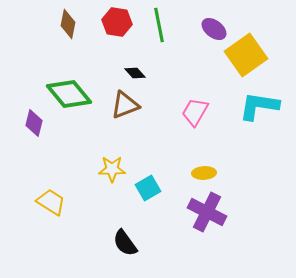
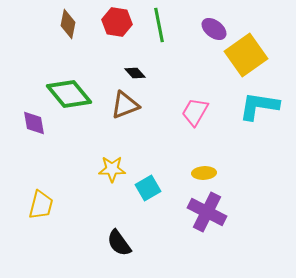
purple diamond: rotated 24 degrees counterclockwise
yellow trapezoid: moved 10 px left, 3 px down; rotated 72 degrees clockwise
black semicircle: moved 6 px left
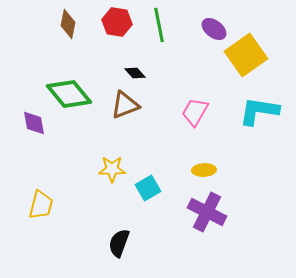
cyan L-shape: moved 5 px down
yellow ellipse: moved 3 px up
black semicircle: rotated 56 degrees clockwise
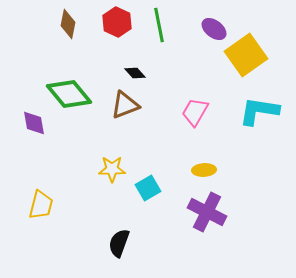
red hexagon: rotated 16 degrees clockwise
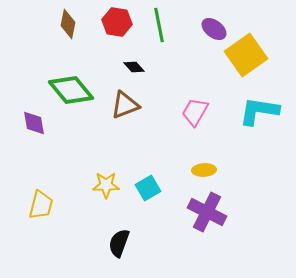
red hexagon: rotated 16 degrees counterclockwise
black diamond: moved 1 px left, 6 px up
green diamond: moved 2 px right, 4 px up
yellow star: moved 6 px left, 16 px down
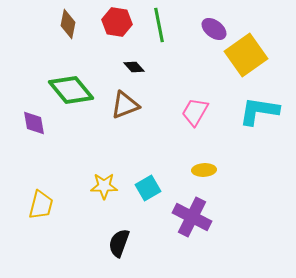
yellow star: moved 2 px left, 1 px down
purple cross: moved 15 px left, 5 px down
